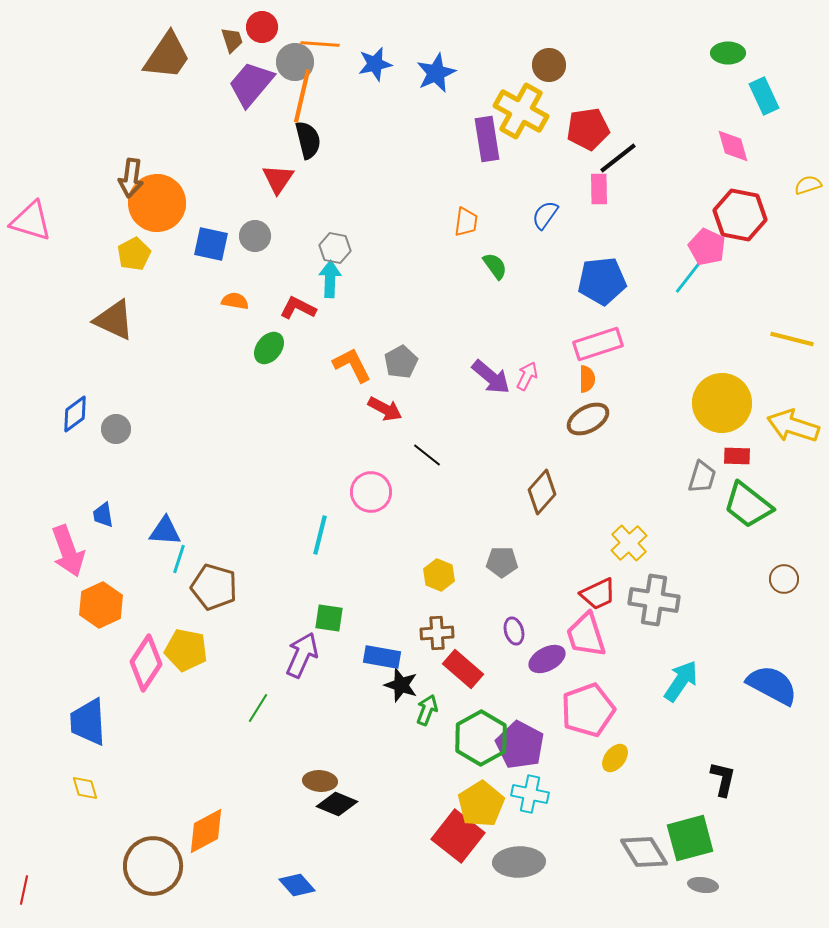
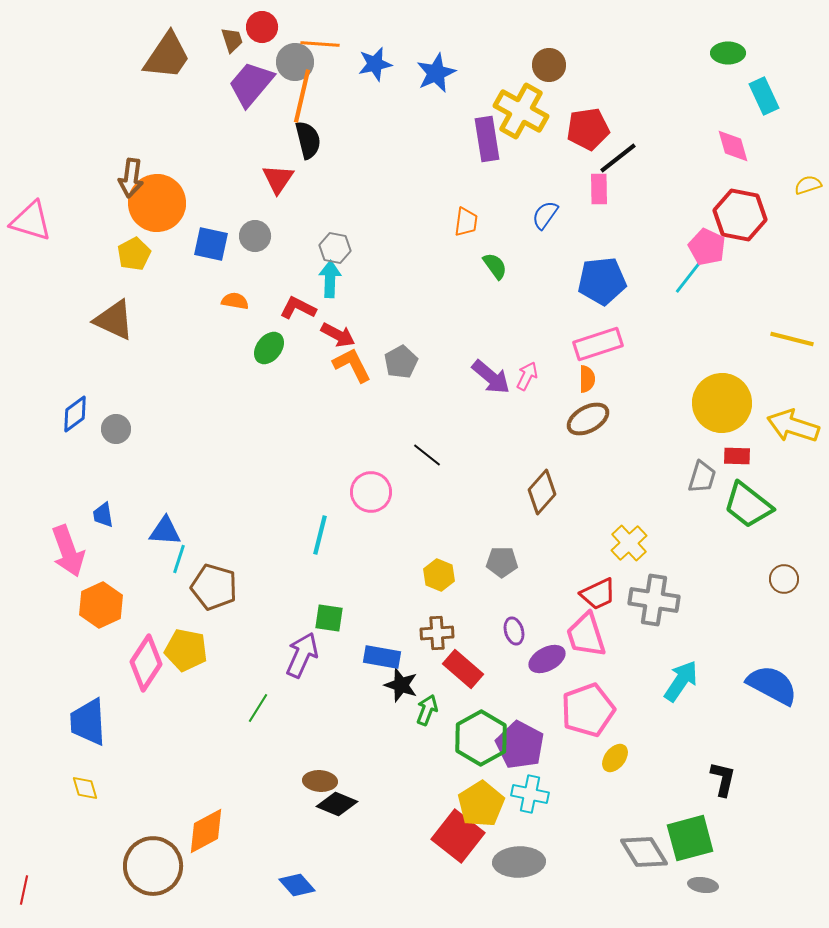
red arrow at (385, 409): moved 47 px left, 74 px up
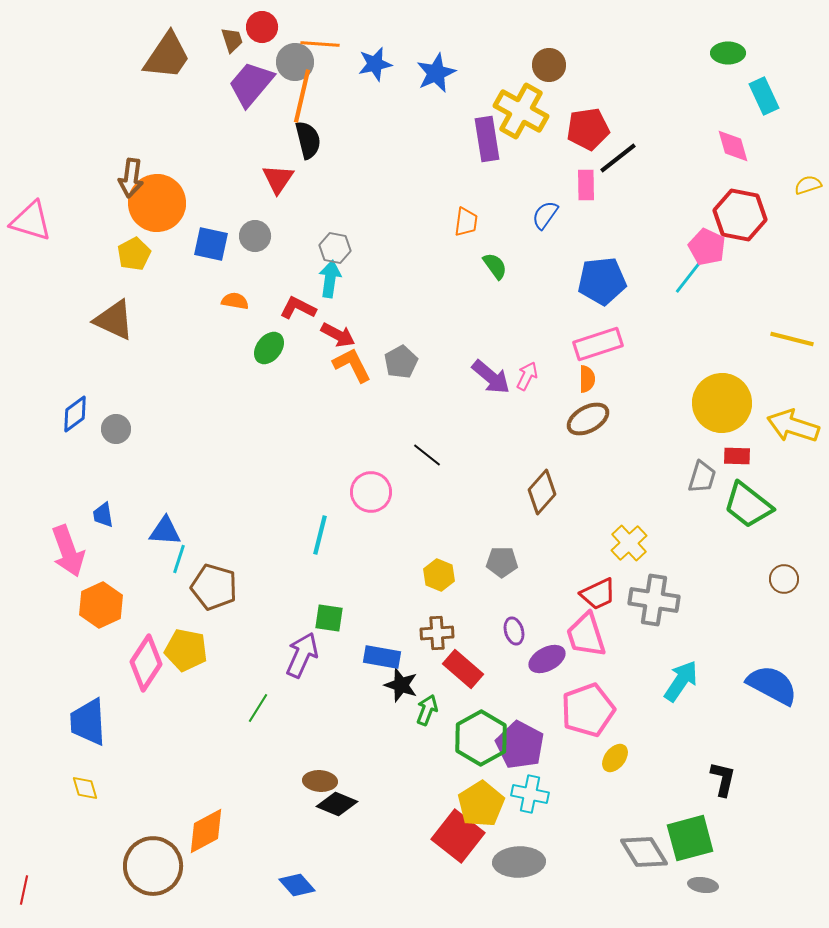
pink rectangle at (599, 189): moved 13 px left, 4 px up
cyan arrow at (330, 279): rotated 6 degrees clockwise
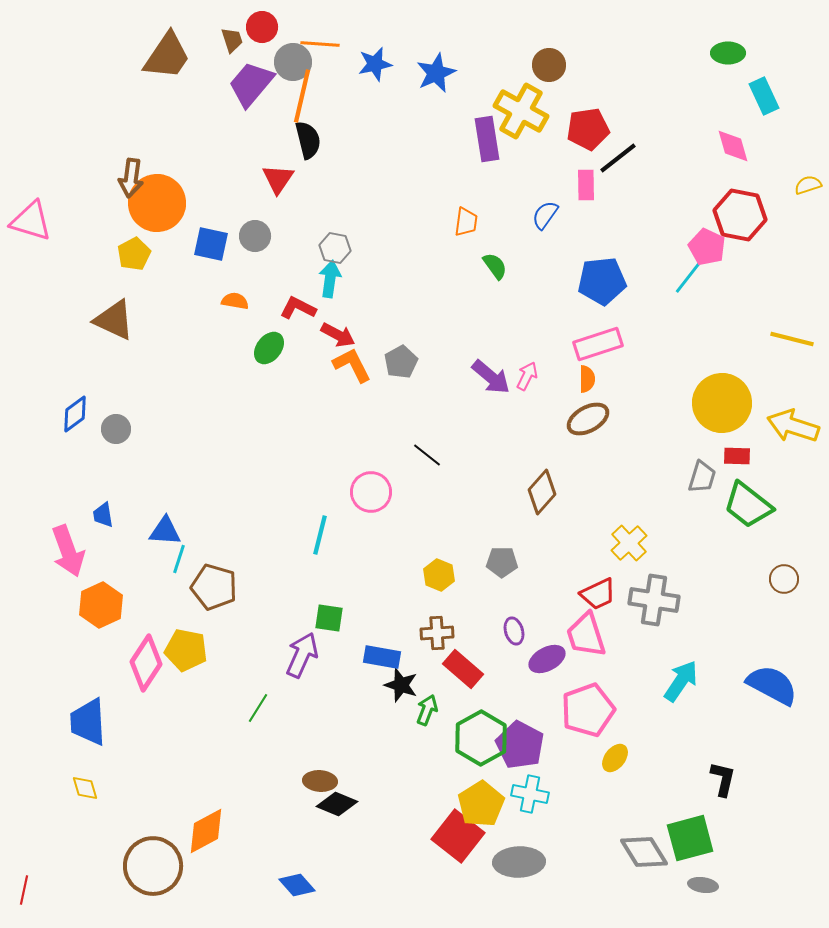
gray circle at (295, 62): moved 2 px left
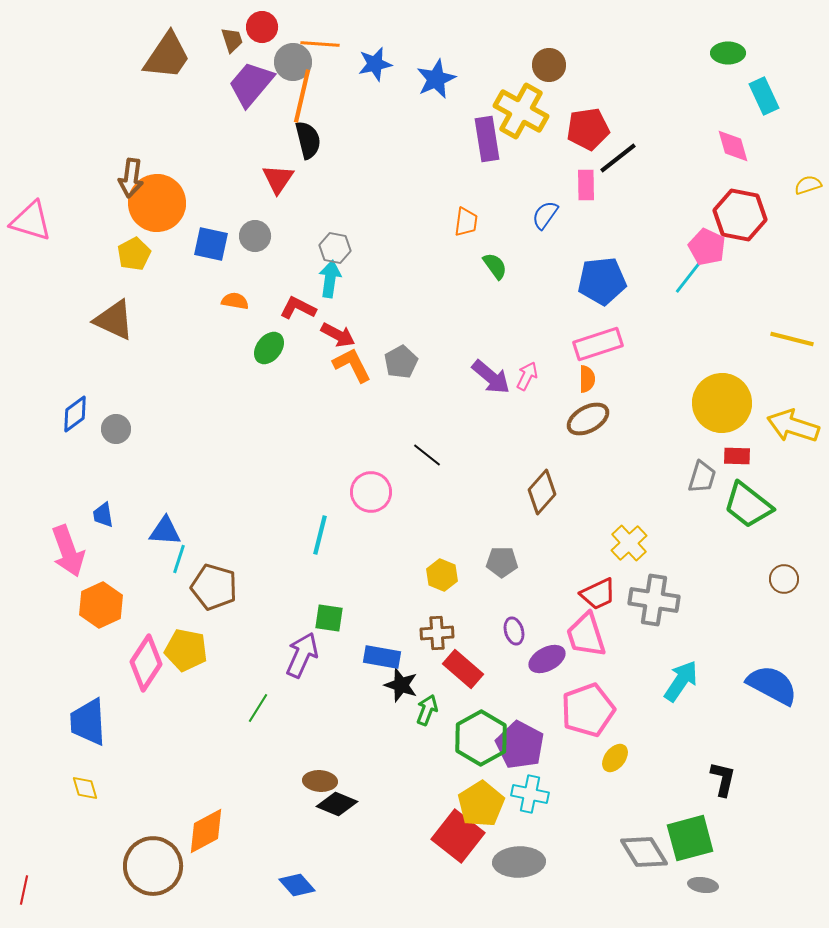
blue star at (436, 73): moved 6 px down
yellow hexagon at (439, 575): moved 3 px right
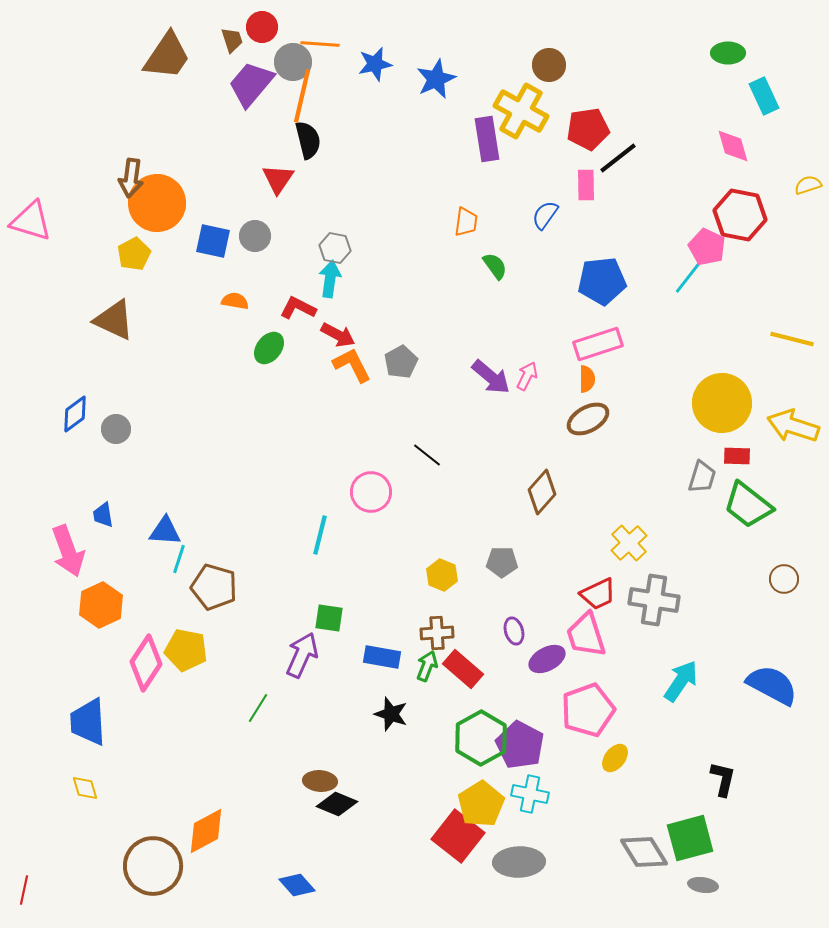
blue square at (211, 244): moved 2 px right, 3 px up
black star at (401, 685): moved 10 px left, 29 px down
green arrow at (427, 710): moved 44 px up
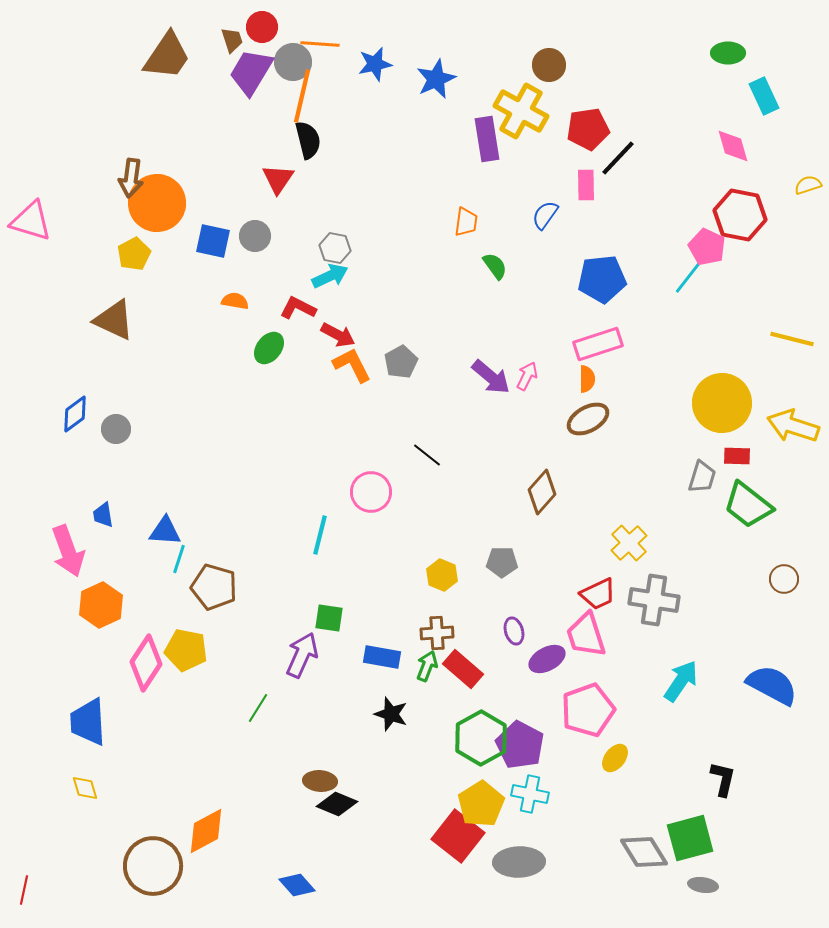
purple trapezoid at (251, 84): moved 12 px up; rotated 9 degrees counterclockwise
black line at (618, 158): rotated 9 degrees counterclockwise
cyan arrow at (330, 279): moved 3 px up; rotated 57 degrees clockwise
blue pentagon at (602, 281): moved 2 px up
